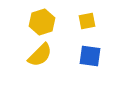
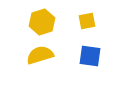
yellow semicircle: rotated 152 degrees counterclockwise
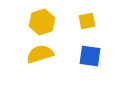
yellow semicircle: moved 1 px up
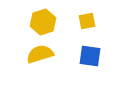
yellow hexagon: moved 1 px right
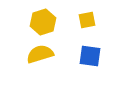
yellow square: moved 1 px up
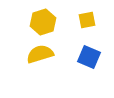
blue square: moved 1 px left, 1 px down; rotated 15 degrees clockwise
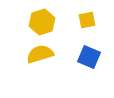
yellow hexagon: moved 1 px left
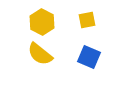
yellow hexagon: rotated 15 degrees counterclockwise
yellow semicircle: rotated 124 degrees counterclockwise
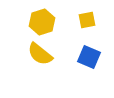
yellow hexagon: rotated 15 degrees clockwise
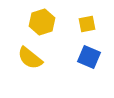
yellow square: moved 4 px down
yellow semicircle: moved 10 px left, 4 px down
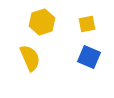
yellow semicircle: rotated 152 degrees counterclockwise
